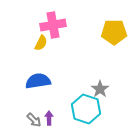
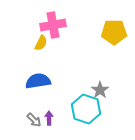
gray star: moved 1 px down
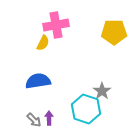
pink cross: moved 3 px right
yellow semicircle: moved 2 px right
gray star: moved 2 px right, 1 px down
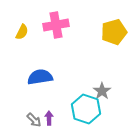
yellow pentagon: rotated 15 degrees counterclockwise
yellow semicircle: moved 21 px left, 11 px up
blue semicircle: moved 2 px right, 4 px up
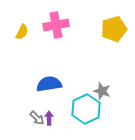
yellow pentagon: moved 3 px up
blue semicircle: moved 9 px right, 7 px down
gray star: rotated 18 degrees counterclockwise
cyan hexagon: rotated 16 degrees clockwise
gray arrow: moved 3 px right, 2 px up
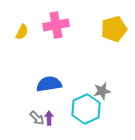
gray star: rotated 30 degrees counterclockwise
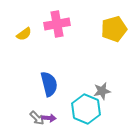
pink cross: moved 1 px right, 1 px up
yellow semicircle: moved 2 px right, 2 px down; rotated 28 degrees clockwise
blue semicircle: rotated 85 degrees clockwise
cyan hexagon: rotated 12 degrees counterclockwise
purple arrow: rotated 96 degrees clockwise
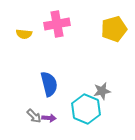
yellow semicircle: rotated 42 degrees clockwise
gray arrow: moved 3 px left, 2 px up
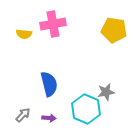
pink cross: moved 4 px left
yellow pentagon: moved 1 px down; rotated 25 degrees clockwise
gray star: moved 4 px right, 1 px down
gray arrow: moved 11 px left, 1 px up; rotated 91 degrees counterclockwise
